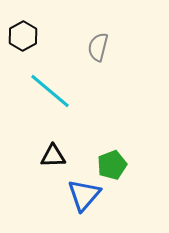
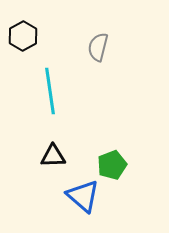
cyan line: rotated 42 degrees clockwise
blue triangle: moved 1 px left, 1 px down; rotated 30 degrees counterclockwise
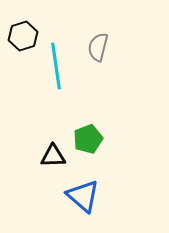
black hexagon: rotated 12 degrees clockwise
cyan line: moved 6 px right, 25 px up
green pentagon: moved 24 px left, 26 px up
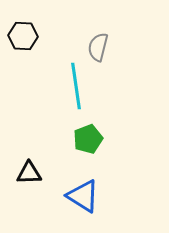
black hexagon: rotated 20 degrees clockwise
cyan line: moved 20 px right, 20 px down
black triangle: moved 24 px left, 17 px down
blue triangle: rotated 9 degrees counterclockwise
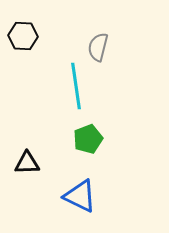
black triangle: moved 2 px left, 10 px up
blue triangle: moved 3 px left; rotated 6 degrees counterclockwise
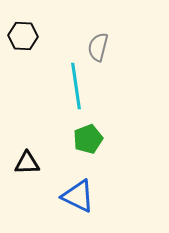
blue triangle: moved 2 px left
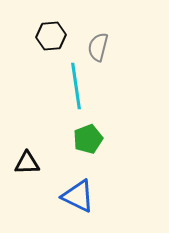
black hexagon: moved 28 px right; rotated 8 degrees counterclockwise
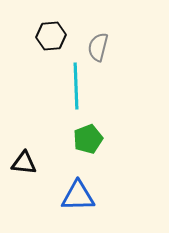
cyan line: rotated 6 degrees clockwise
black triangle: moved 3 px left; rotated 8 degrees clockwise
blue triangle: rotated 27 degrees counterclockwise
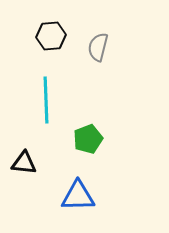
cyan line: moved 30 px left, 14 px down
